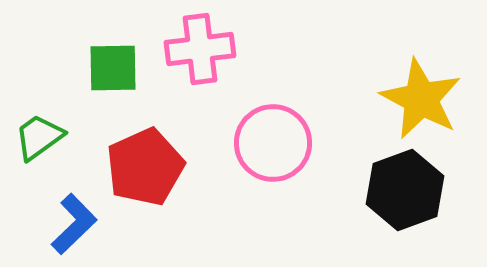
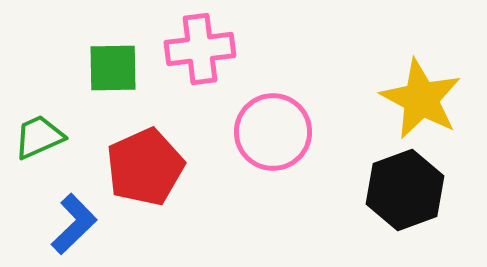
green trapezoid: rotated 12 degrees clockwise
pink circle: moved 11 px up
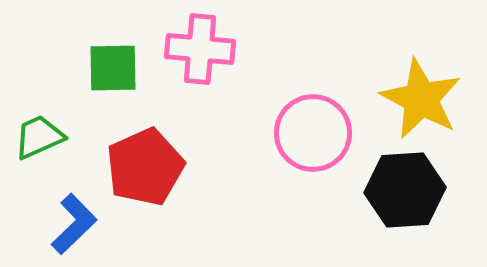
pink cross: rotated 12 degrees clockwise
pink circle: moved 40 px right, 1 px down
black hexagon: rotated 16 degrees clockwise
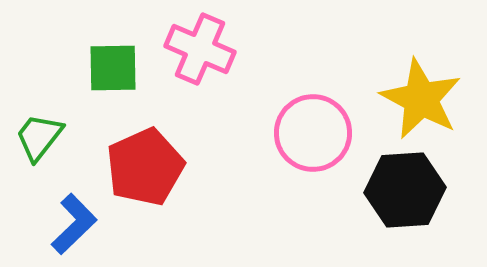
pink cross: rotated 18 degrees clockwise
green trapezoid: rotated 28 degrees counterclockwise
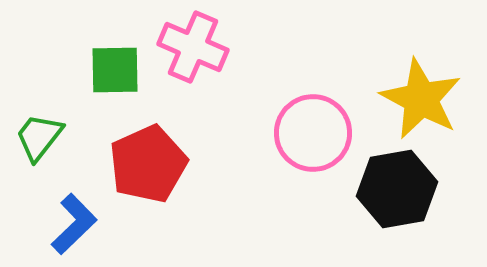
pink cross: moved 7 px left, 2 px up
green square: moved 2 px right, 2 px down
red pentagon: moved 3 px right, 3 px up
black hexagon: moved 8 px left, 1 px up; rotated 6 degrees counterclockwise
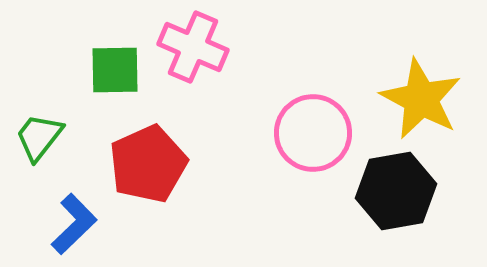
black hexagon: moved 1 px left, 2 px down
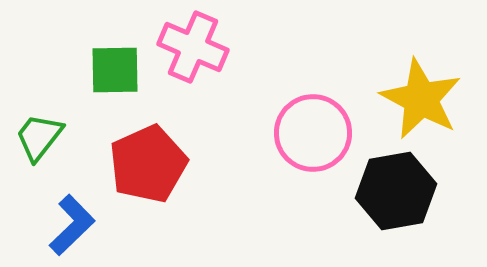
blue L-shape: moved 2 px left, 1 px down
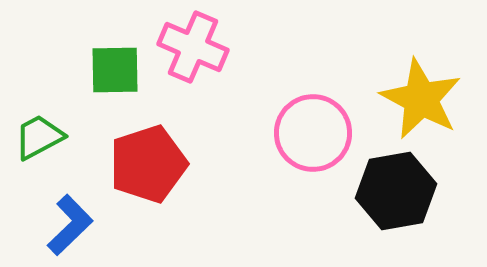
green trapezoid: rotated 24 degrees clockwise
red pentagon: rotated 6 degrees clockwise
blue L-shape: moved 2 px left
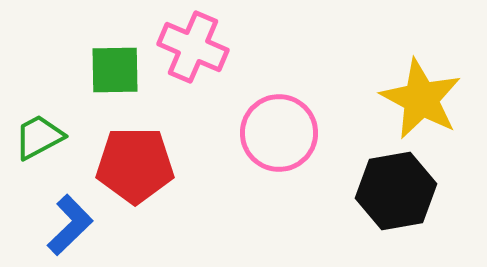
pink circle: moved 34 px left
red pentagon: moved 13 px left, 1 px down; rotated 18 degrees clockwise
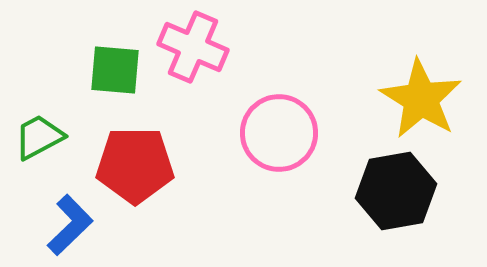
green square: rotated 6 degrees clockwise
yellow star: rotated 4 degrees clockwise
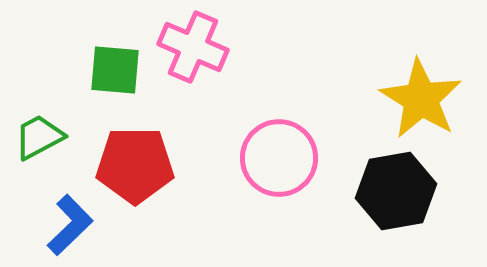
pink circle: moved 25 px down
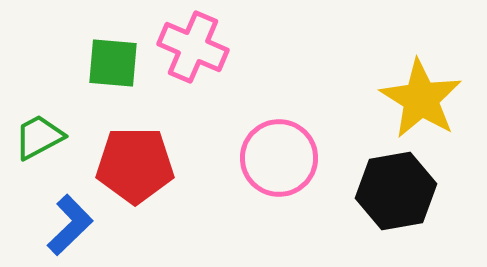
green square: moved 2 px left, 7 px up
